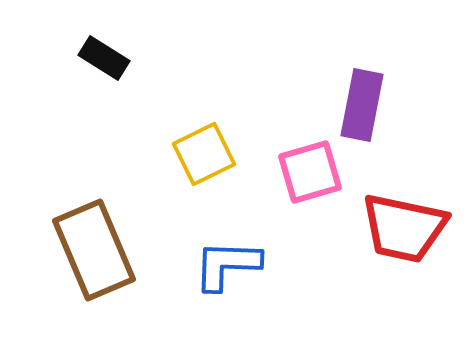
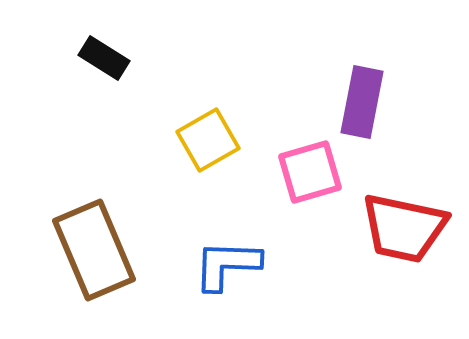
purple rectangle: moved 3 px up
yellow square: moved 4 px right, 14 px up; rotated 4 degrees counterclockwise
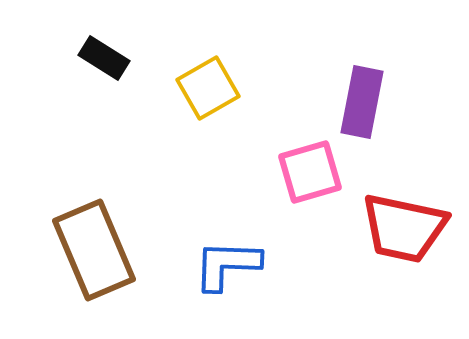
yellow square: moved 52 px up
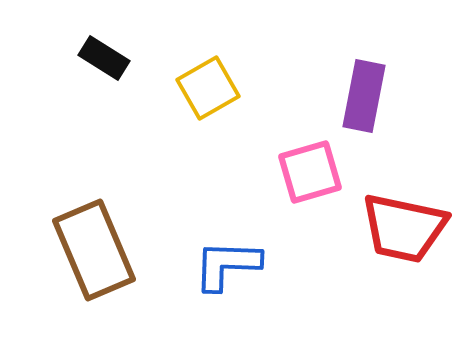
purple rectangle: moved 2 px right, 6 px up
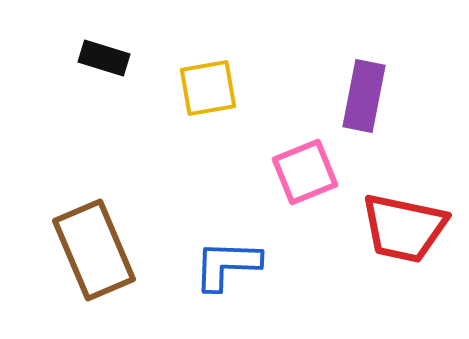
black rectangle: rotated 15 degrees counterclockwise
yellow square: rotated 20 degrees clockwise
pink square: moved 5 px left; rotated 6 degrees counterclockwise
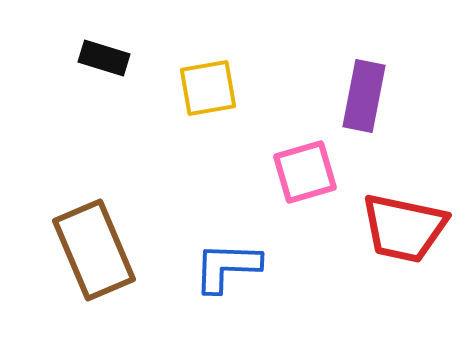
pink square: rotated 6 degrees clockwise
blue L-shape: moved 2 px down
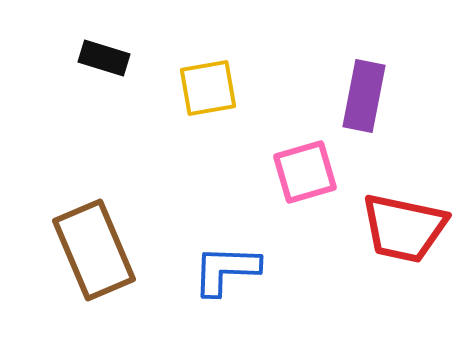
blue L-shape: moved 1 px left, 3 px down
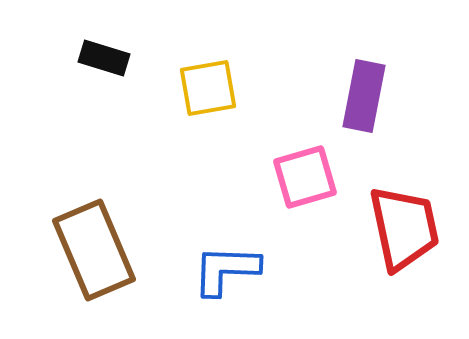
pink square: moved 5 px down
red trapezoid: rotated 114 degrees counterclockwise
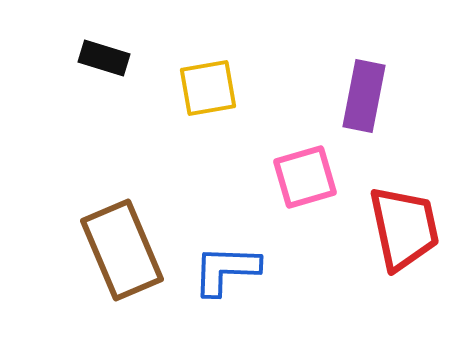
brown rectangle: moved 28 px right
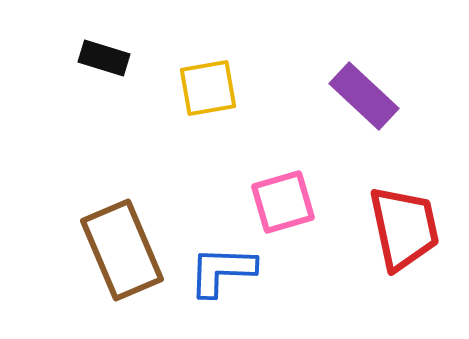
purple rectangle: rotated 58 degrees counterclockwise
pink square: moved 22 px left, 25 px down
blue L-shape: moved 4 px left, 1 px down
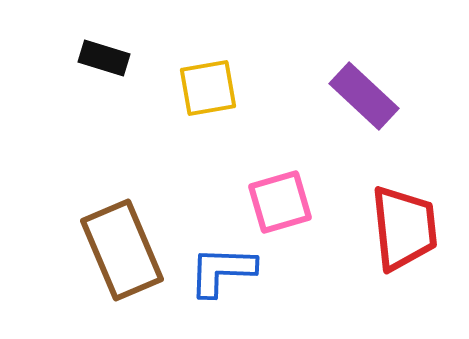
pink square: moved 3 px left
red trapezoid: rotated 6 degrees clockwise
